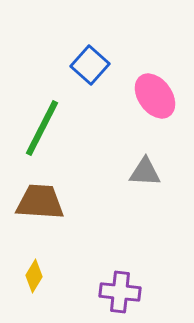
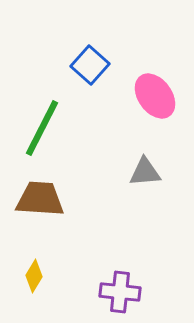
gray triangle: rotated 8 degrees counterclockwise
brown trapezoid: moved 3 px up
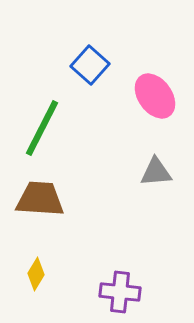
gray triangle: moved 11 px right
yellow diamond: moved 2 px right, 2 px up
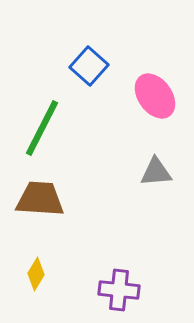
blue square: moved 1 px left, 1 px down
purple cross: moved 1 px left, 2 px up
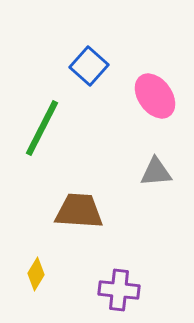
brown trapezoid: moved 39 px right, 12 px down
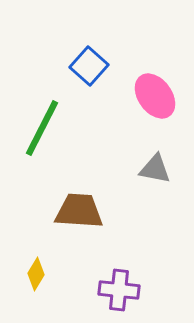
gray triangle: moved 1 px left, 3 px up; rotated 16 degrees clockwise
